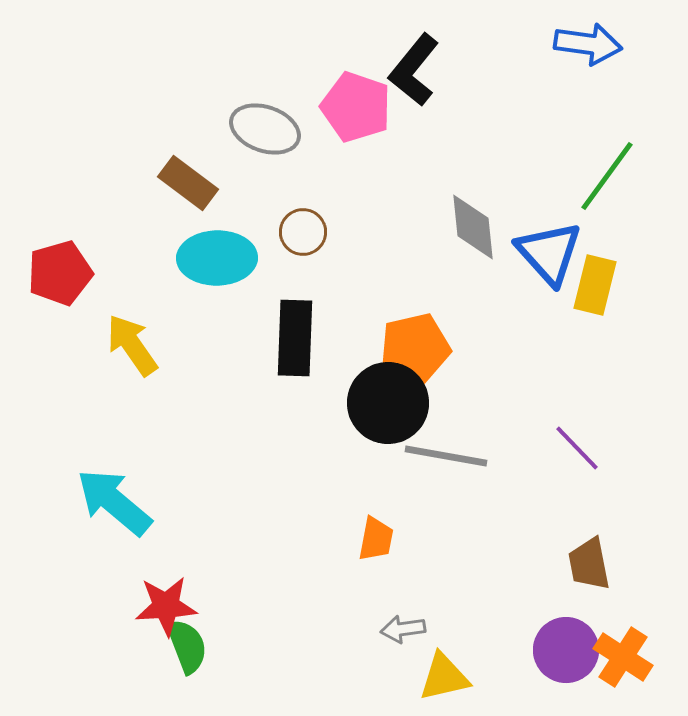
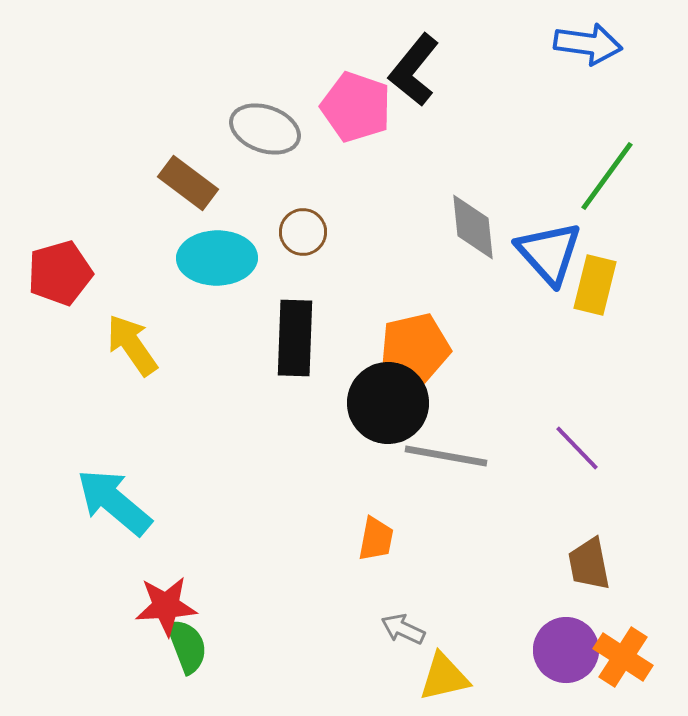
gray arrow: rotated 33 degrees clockwise
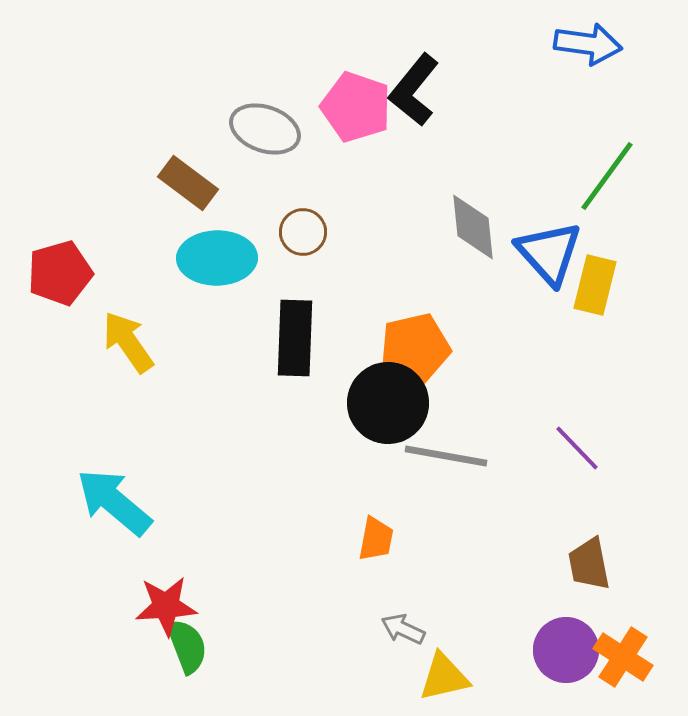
black L-shape: moved 20 px down
yellow arrow: moved 4 px left, 3 px up
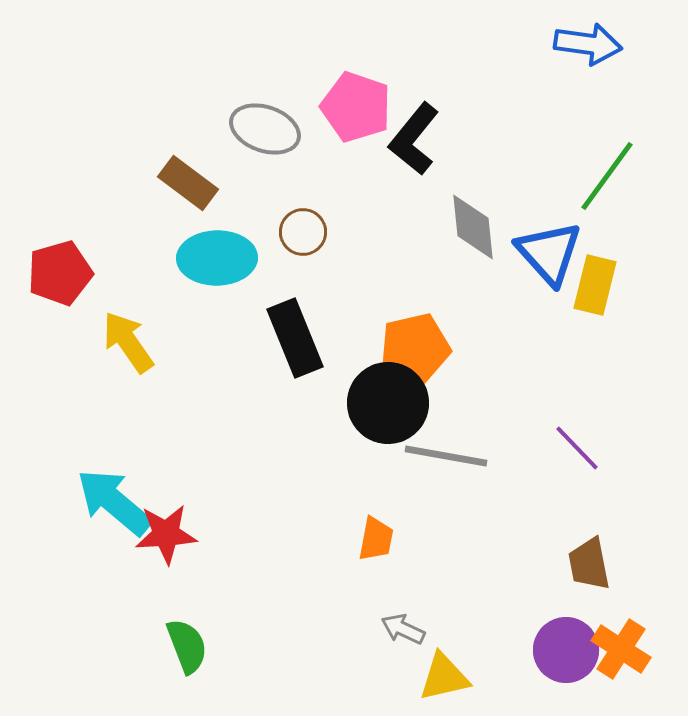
black L-shape: moved 49 px down
black rectangle: rotated 24 degrees counterclockwise
red star: moved 72 px up
orange cross: moved 2 px left, 8 px up
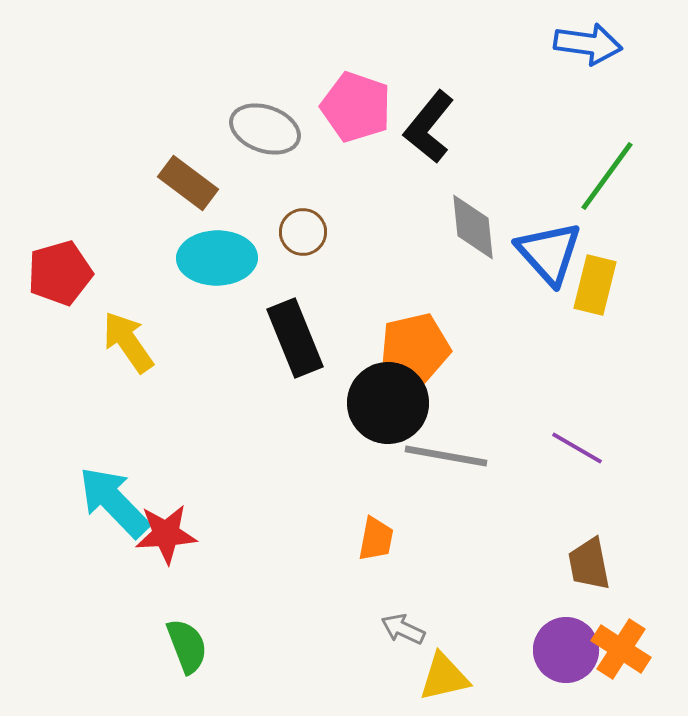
black L-shape: moved 15 px right, 12 px up
purple line: rotated 16 degrees counterclockwise
cyan arrow: rotated 6 degrees clockwise
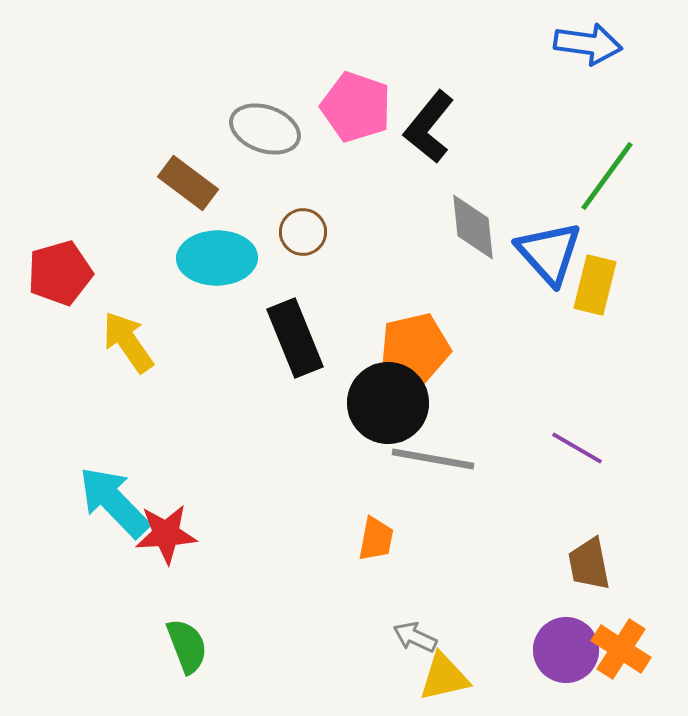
gray line: moved 13 px left, 3 px down
gray arrow: moved 12 px right, 8 px down
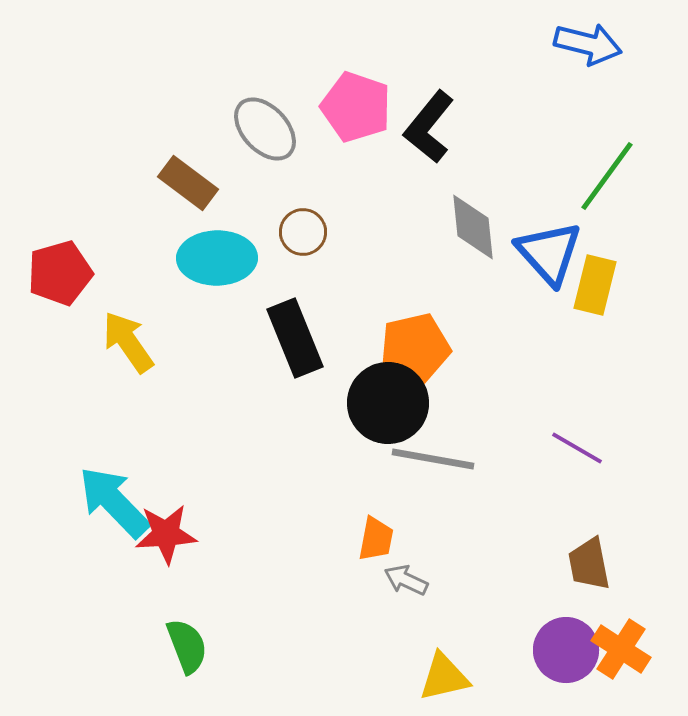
blue arrow: rotated 6 degrees clockwise
gray ellipse: rotated 28 degrees clockwise
gray arrow: moved 9 px left, 57 px up
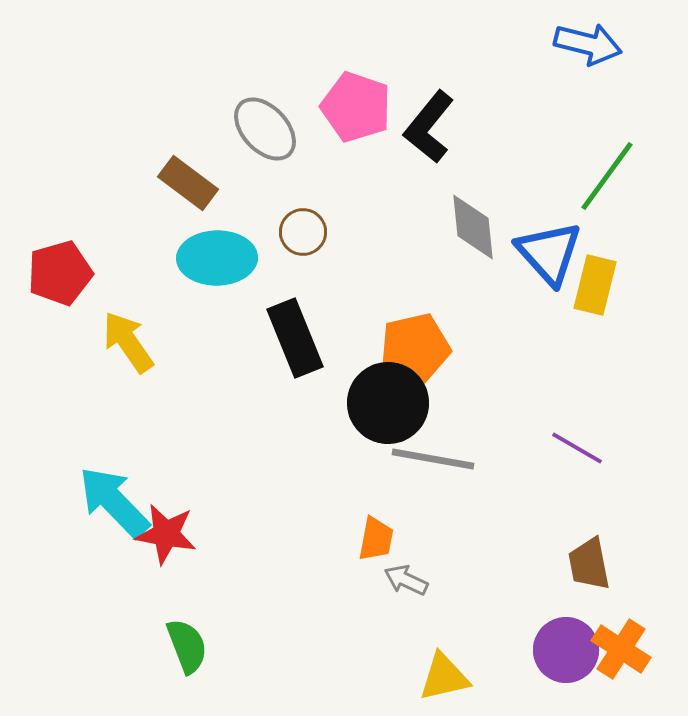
red star: rotated 14 degrees clockwise
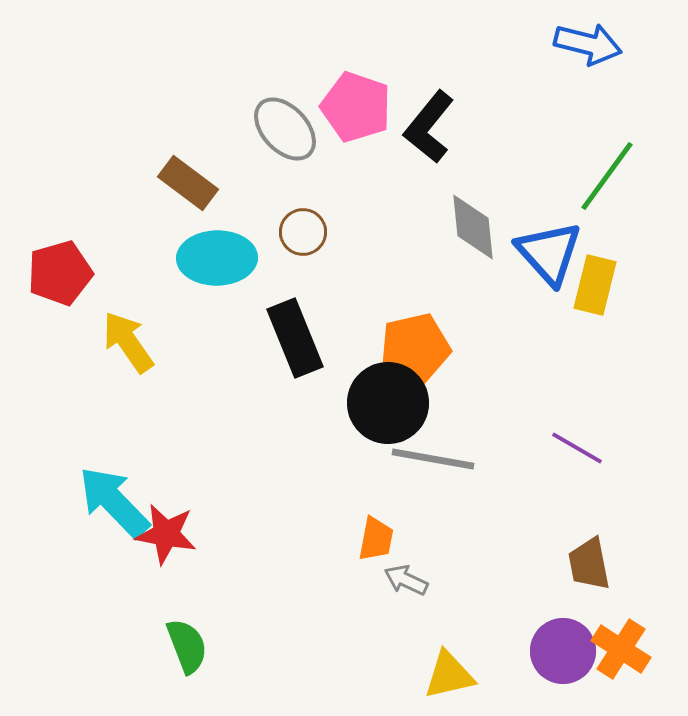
gray ellipse: moved 20 px right
purple circle: moved 3 px left, 1 px down
yellow triangle: moved 5 px right, 2 px up
